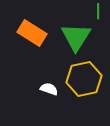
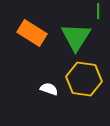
yellow hexagon: rotated 20 degrees clockwise
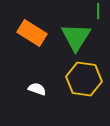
white semicircle: moved 12 px left
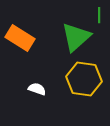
green line: moved 1 px right, 4 px down
orange rectangle: moved 12 px left, 5 px down
green triangle: rotated 16 degrees clockwise
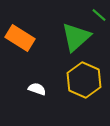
green line: rotated 49 degrees counterclockwise
yellow hexagon: moved 1 px down; rotated 16 degrees clockwise
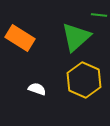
green line: rotated 35 degrees counterclockwise
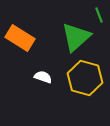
green line: rotated 63 degrees clockwise
yellow hexagon: moved 1 px right, 2 px up; rotated 8 degrees counterclockwise
white semicircle: moved 6 px right, 12 px up
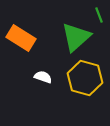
orange rectangle: moved 1 px right
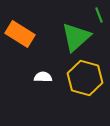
orange rectangle: moved 1 px left, 4 px up
white semicircle: rotated 18 degrees counterclockwise
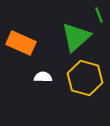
orange rectangle: moved 1 px right, 9 px down; rotated 8 degrees counterclockwise
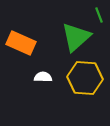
yellow hexagon: rotated 12 degrees counterclockwise
